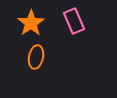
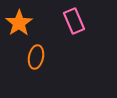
orange star: moved 12 px left
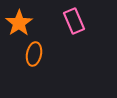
orange ellipse: moved 2 px left, 3 px up
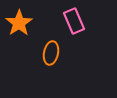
orange ellipse: moved 17 px right, 1 px up
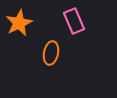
orange star: rotated 8 degrees clockwise
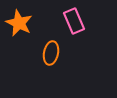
orange star: rotated 20 degrees counterclockwise
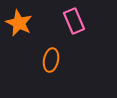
orange ellipse: moved 7 px down
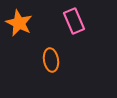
orange ellipse: rotated 20 degrees counterclockwise
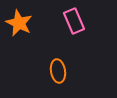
orange ellipse: moved 7 px right, 11 px down
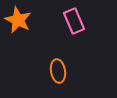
orange star: moved 1 px left, 3 px up
